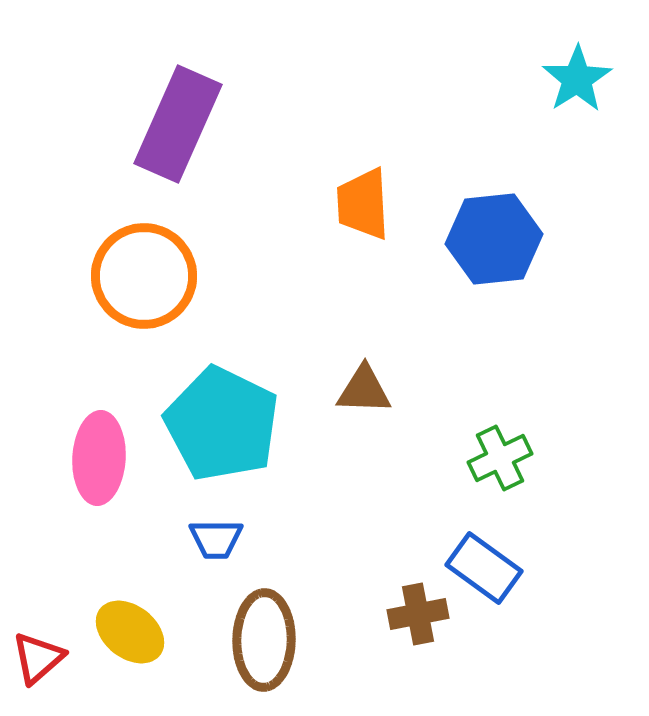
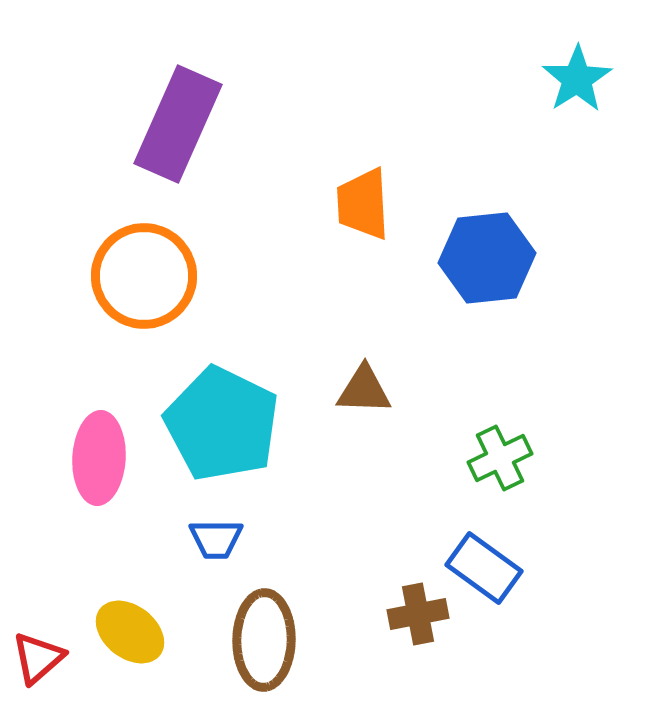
blue hexagon: moved 7 px left, 19 px down
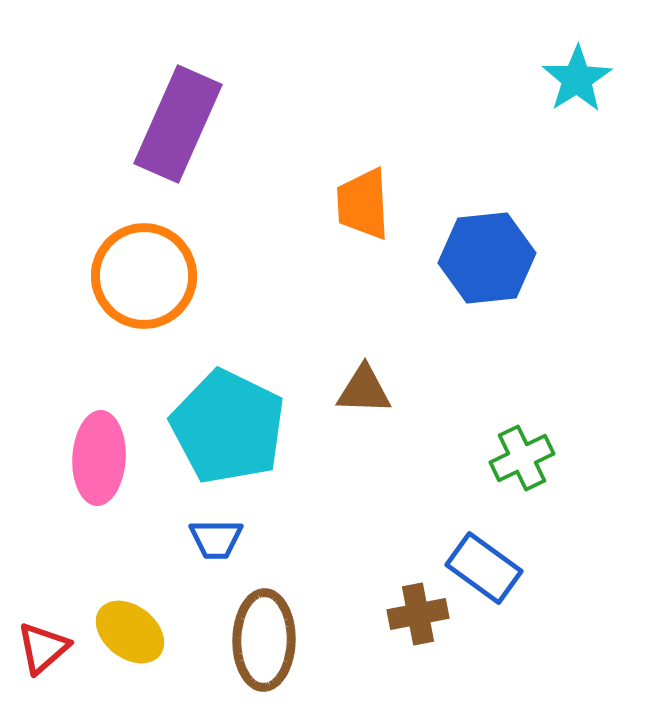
cyan pentagon: moved 6 px right, 3 px down
green cross: moved 22 px right
red triangle: moved 5 px right, 10 px up
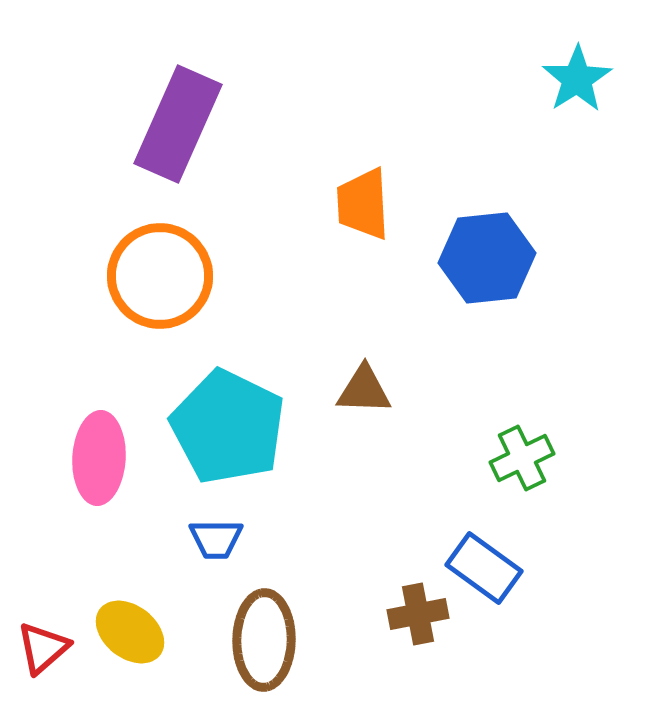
orange circle: moved 16 px right
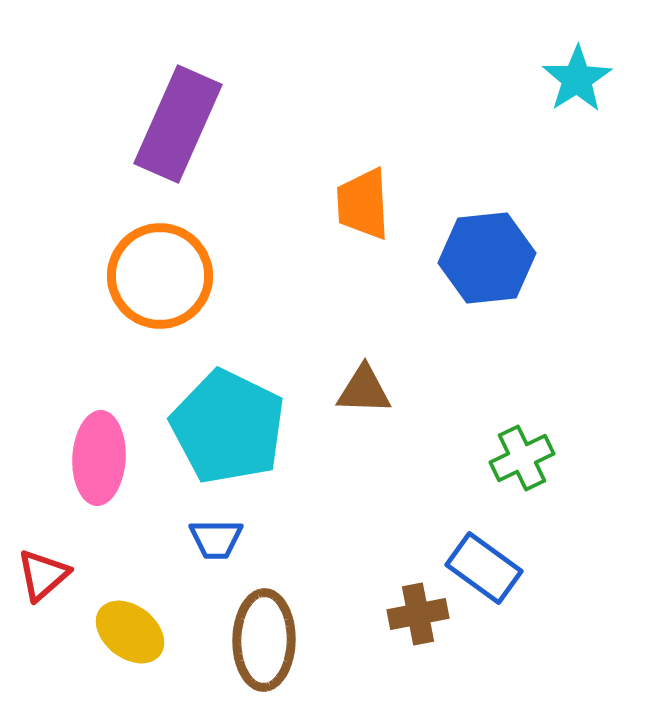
red triangle: moved 73 px up
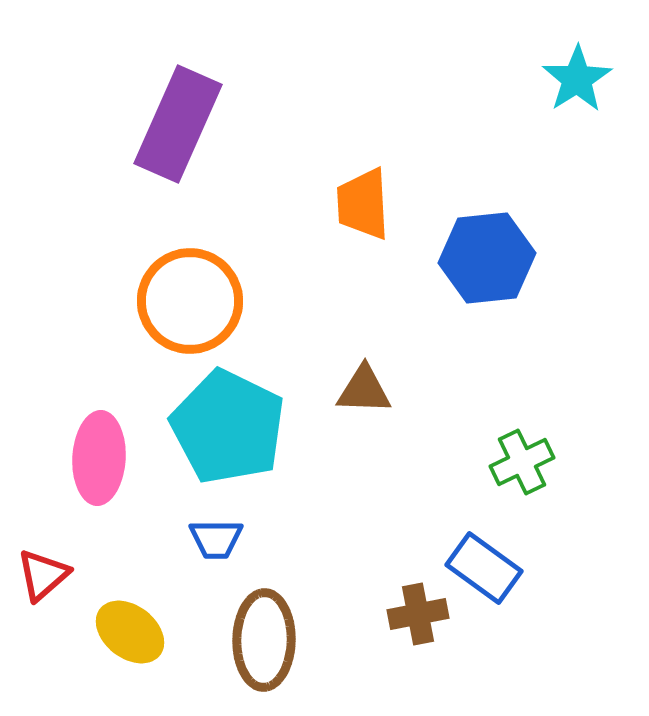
orange circle: moved 30 px right, 25 px down
green cross: moved 4 px down
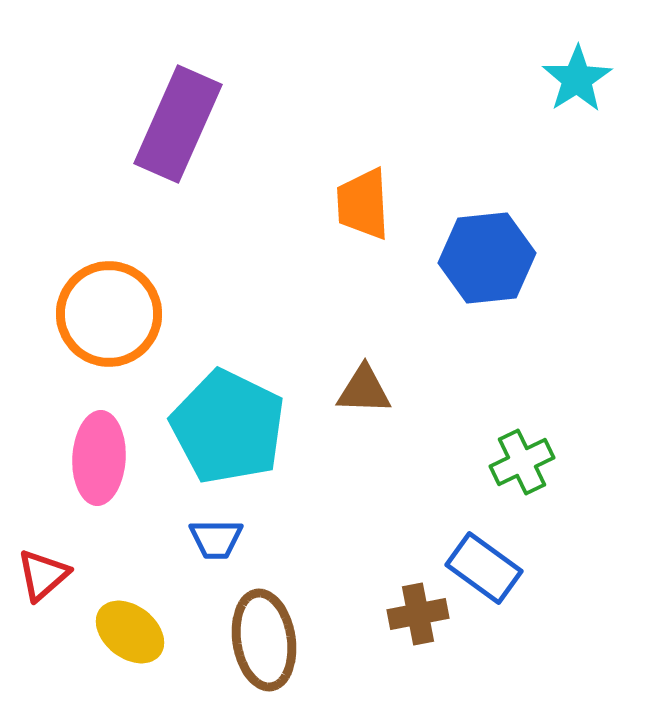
orange circle: moved 81 px left, 13 px down
brown ellipse: rotated 10 degrees counterclockwise
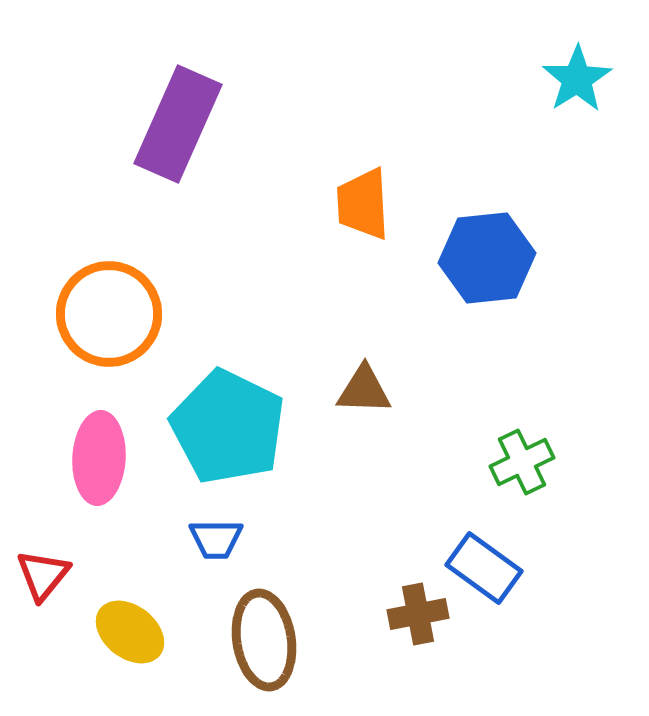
red triangle: rotated 10 degrees counterclockwise
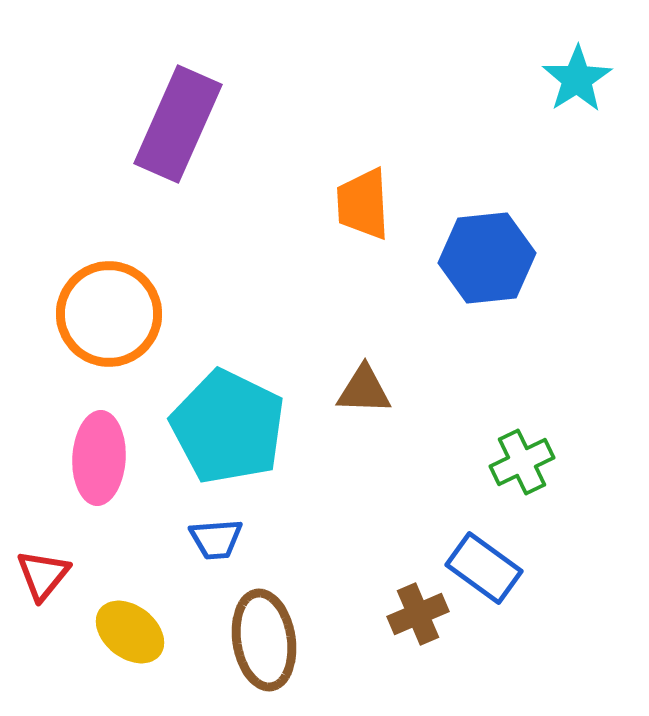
blue trapezoid: rotated 4 degrees counterclockwise
brown cross: rotated 12 degrees counterclockwise
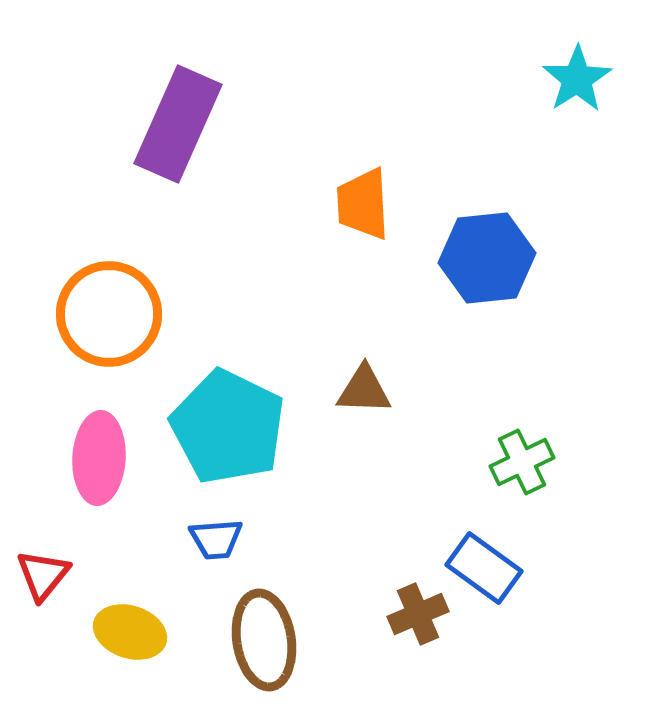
yellow ellipse: rotated 20 degrees counterclockwise
